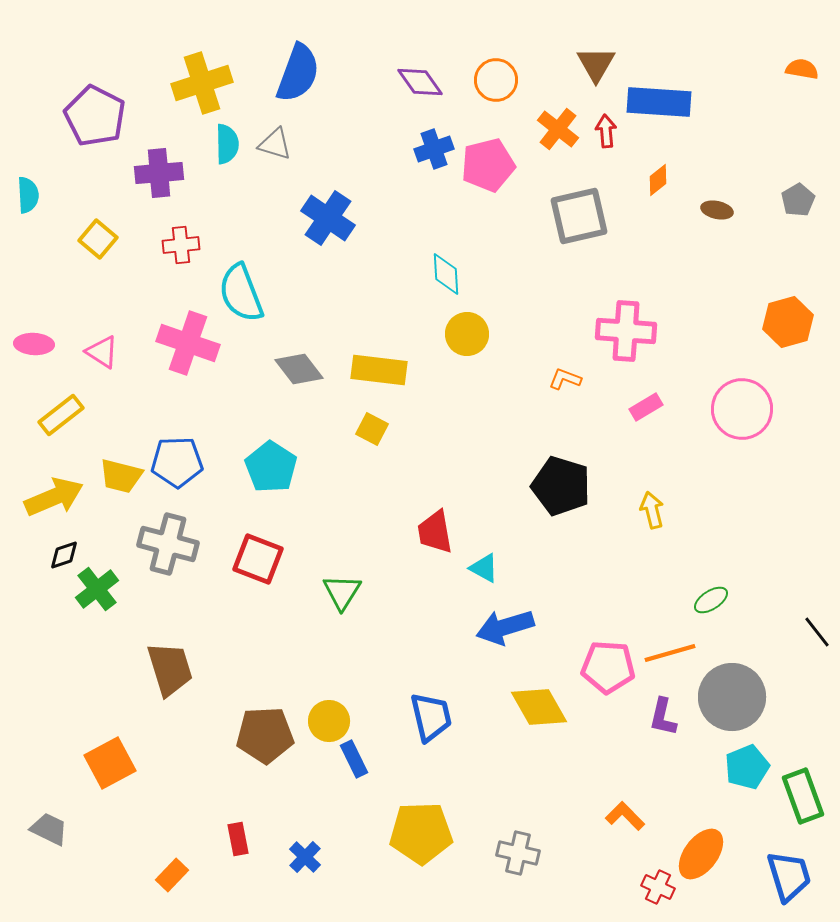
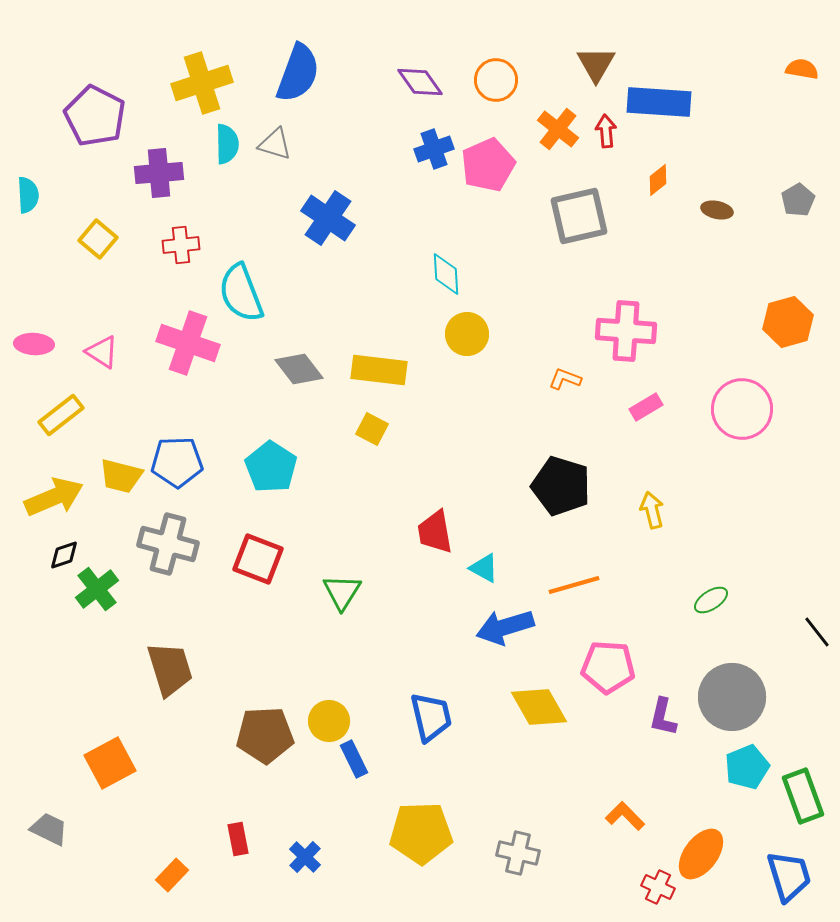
pink pentagon at (488, 165): rotated 10 degrees counterclockwise
orange line at (670, 653): moved 96 px left, 68 px up
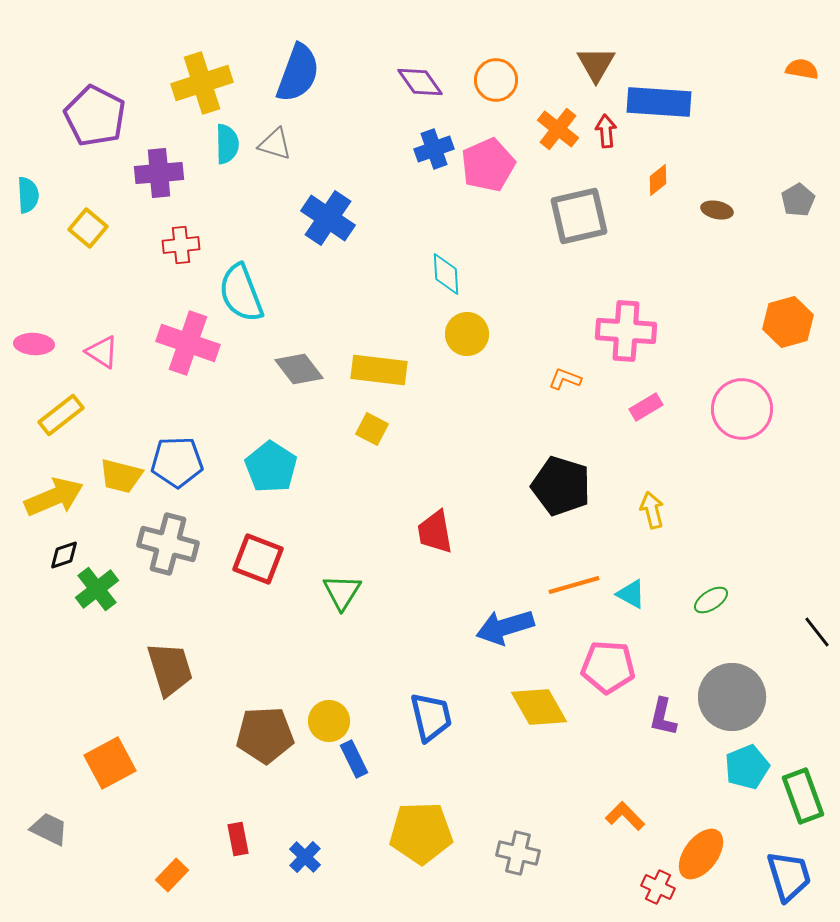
yellow square at (98, 239): moved 10 px left, 11 px up
cyan triangle at (484, 568): moved 147 px right, 26 px down
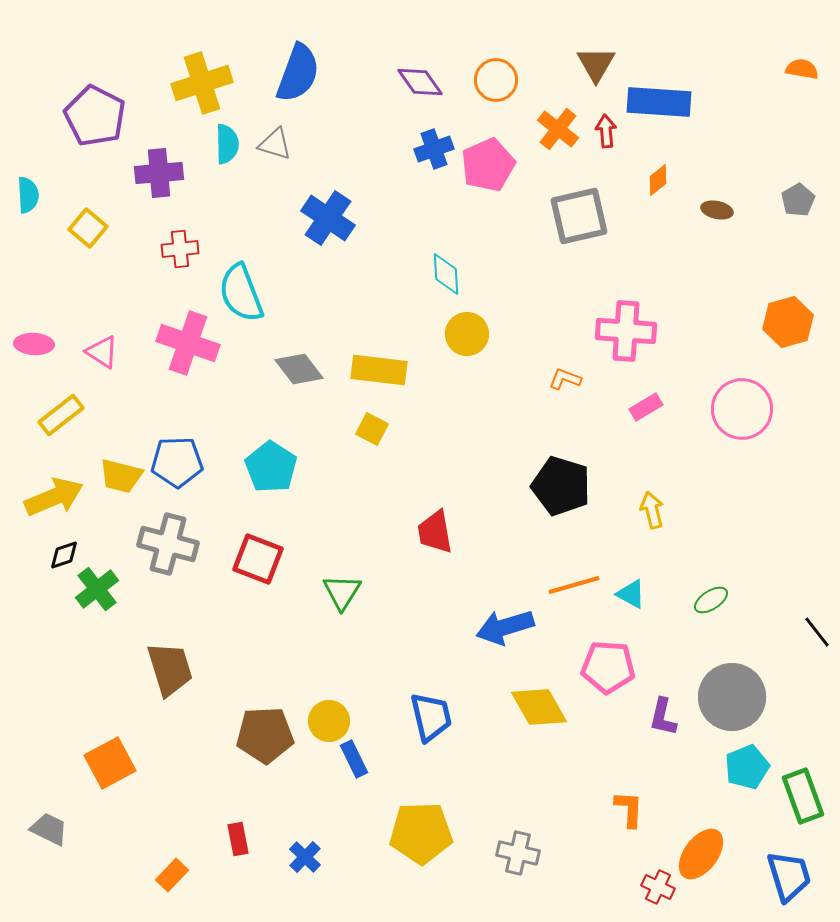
red cross at (181, 245): moved 1 px left, 4 px down
orange L-shape at (625, 816): moved 4 px right, 7 px up; rotated 48 degrees clockwise
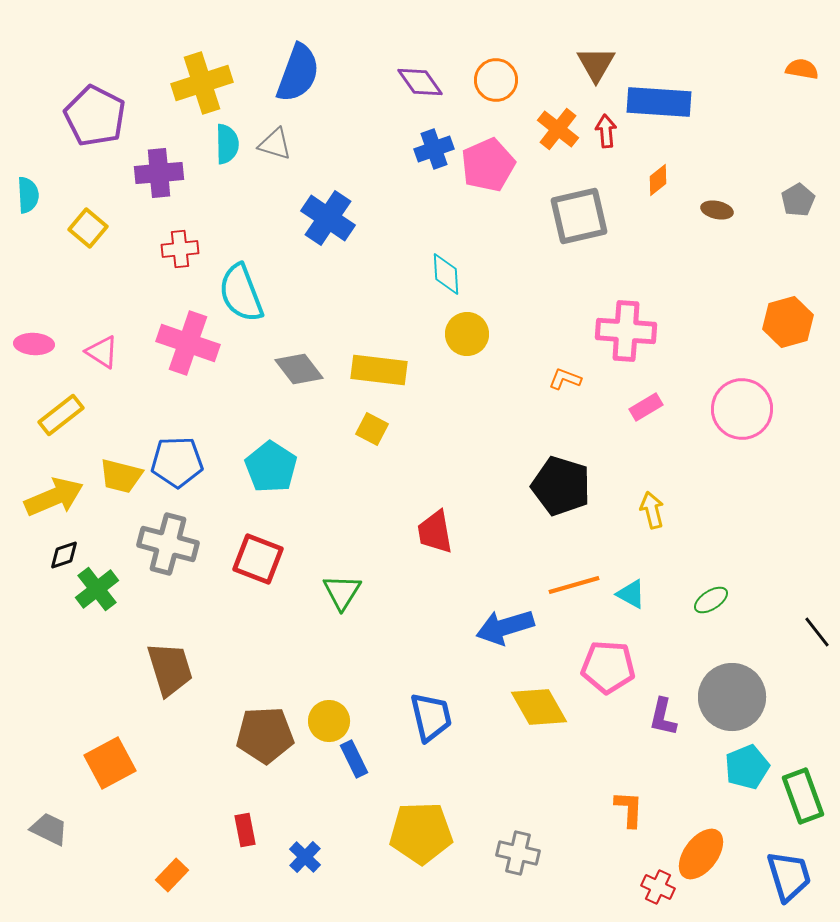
red rectangle at (238, 839): moved 7 px right, 9 px up
